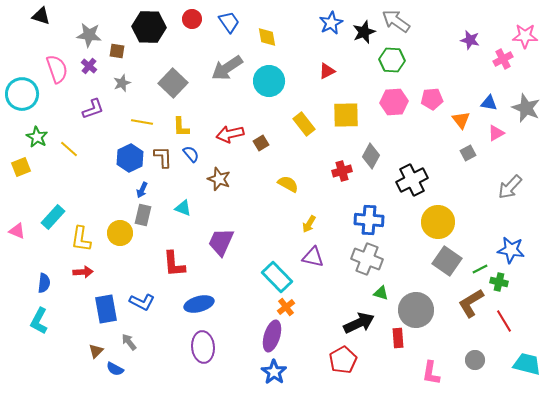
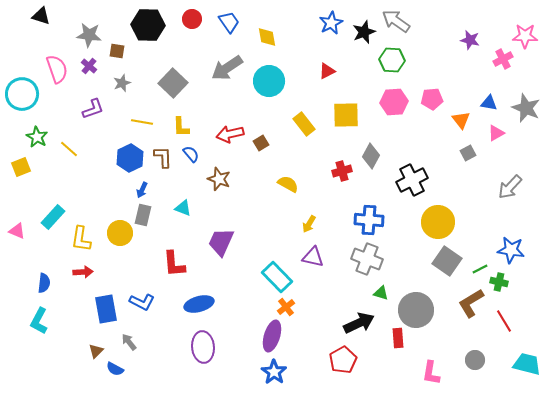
black hexagon at (149, 27): moved 1 px left, 2 px up
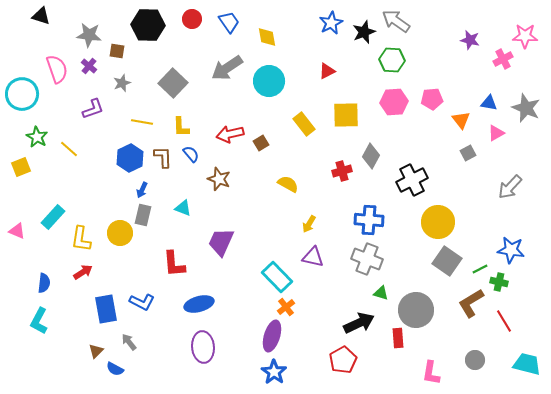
red arrow at (83, 272): rotated 30 degrees counterclockwise
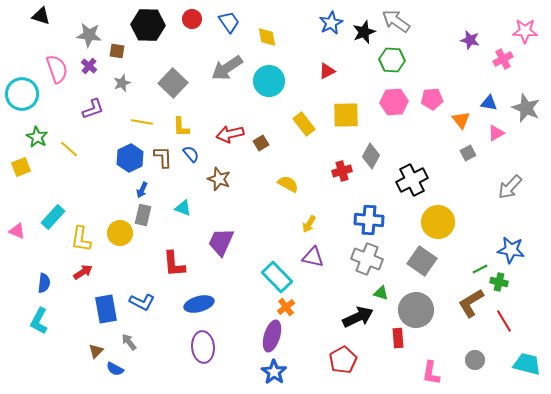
pink star at (525, 36): moved 5 px up
gray square at (447, 261): moved 25 px left
black arrow at (359, 323): moved 1 px left, 6 px up
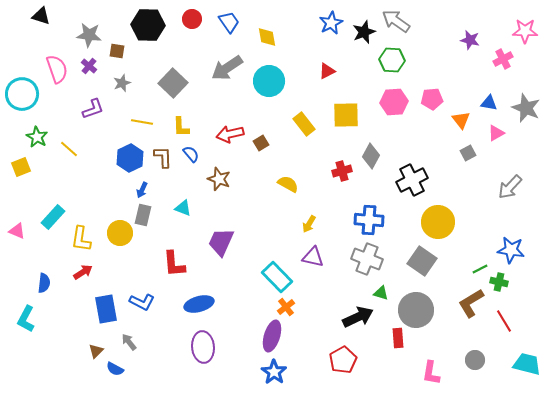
cyan L-shape at (39, 321): moved 13 px left, 2 px up
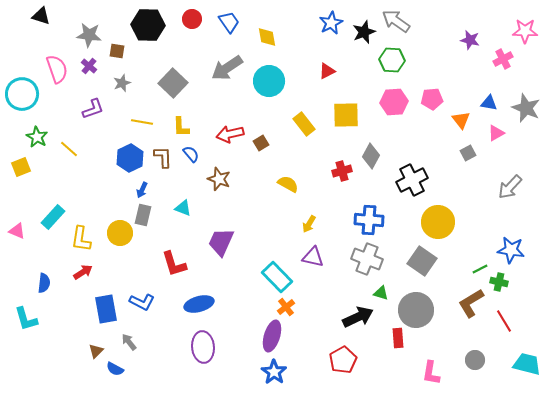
red L-shape at (174, 264): rotated 12 degrees counterclockwise
cyan L-shape at (26, 319): rotated 44 degrees counterclockwise
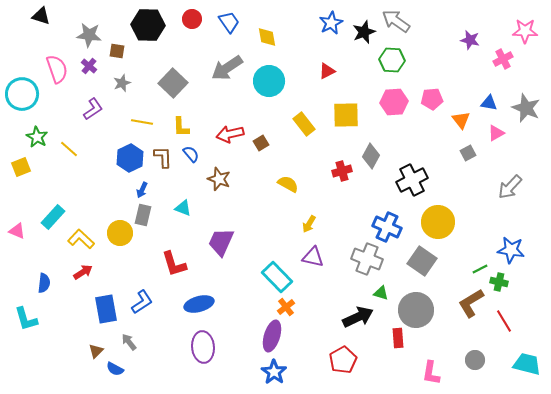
purple L-shape at (93, 109): rotated 15 degrees counterclockwise
blue cross at (369, 220): moved 18 px right, 7 px down; rotated 20 degrees clockwise
yellow L-shape at (81, 239): rotated 124 degrees clockwise
blue L-shape at (142, 302): rotated 60 degrees counterclockwise
